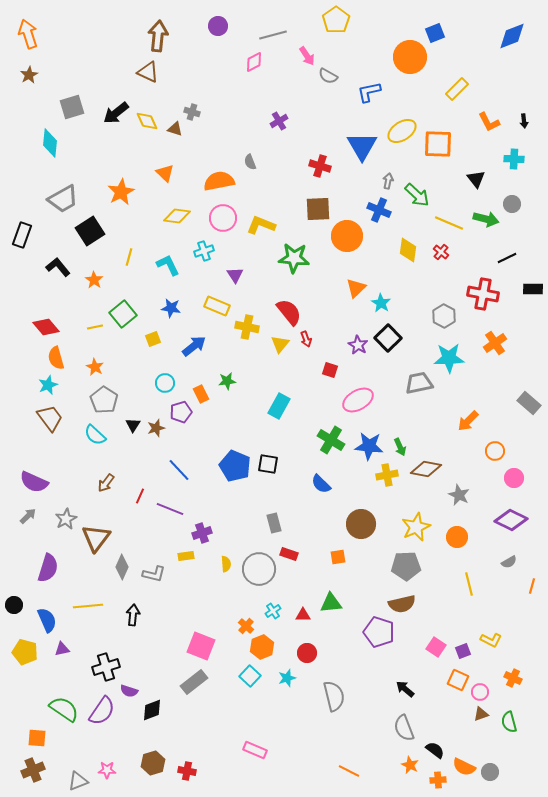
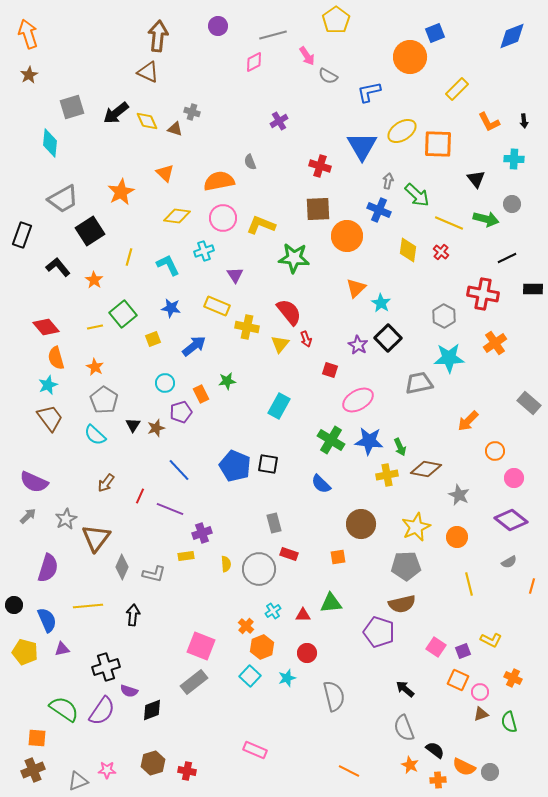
blue star at (369, 446): moved 5 px up
purple diamond at (511, 520): rotated 12 degrees clockwise
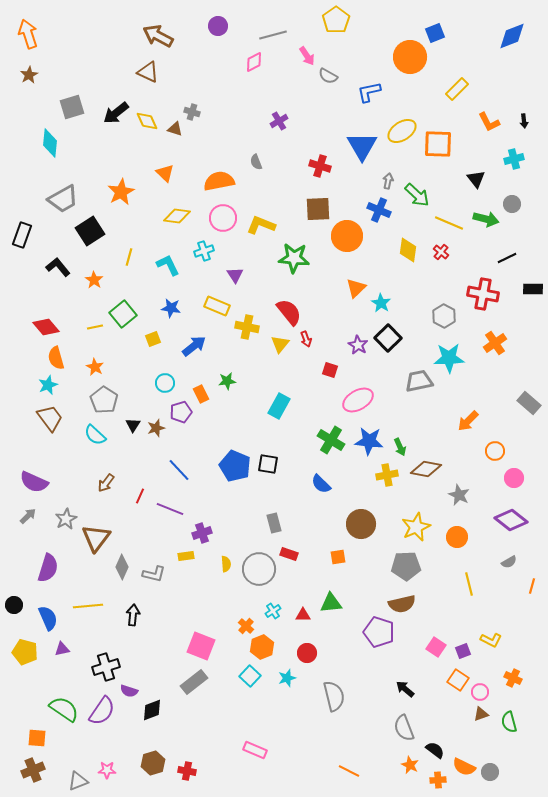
brown arrow at (158, 36): rotated 68 degrees counterclockwise
cyan cross at (514, 159): rotated 18 degrees counterclockwise
gray semicircle at (250, 162): moved 6 px right
gray trapezoid at (419, 383): moved 2 px up
blue semicircle at (47, 620): moved 1 px right, 2 px up
orange square at (458, 680): rotated 10 degrees clockwise
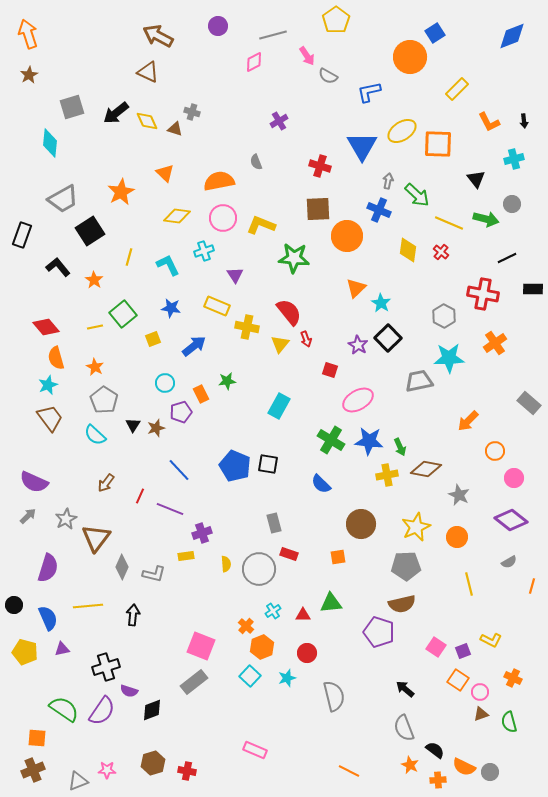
blue square at (435, 33): rotated 12 degrees counterclockwise
